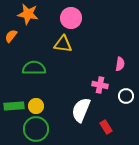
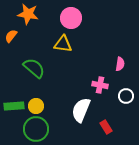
green semicircle: rotated 40 degrees clockwise
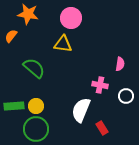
red rectangle: moved 4 px left, 1 px down
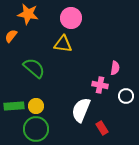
pink semicircle: moved 5 px left, 4 px down
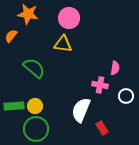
pink circle: moved 2 px left
yellow circle: moved 1 px left
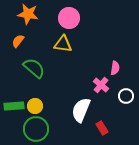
orange semicircle: moved 7 px right, 5 px down
pink cross: moved 1 px right; rotated 28 degrees clockwise
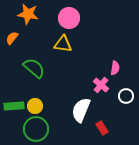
orange semicircle: moved 6 px left, 3 px up
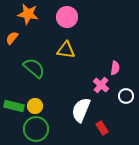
pink circle: moved 2 px left, 1 px up
yellow triangle: moved 3 px right, 6 px down
green rectangle: rotated 18 degrees clockwise
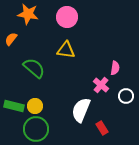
orange semicircle: moved 1 px left, 1 px down
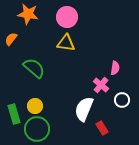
yellow triangle: moved 7 px up
white circle: moved 4 px left, 4 px down
green rectangle: moved 8 px down; rotated 60 degrees clockwise
white semicircle: moved 3 px right, 1 px up
green circle: moved 1 px right
